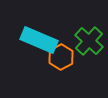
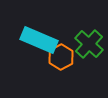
green cross: moved 3 px down
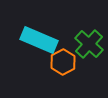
orange hexagon: moved 2 px right, 5 px down
